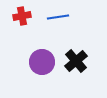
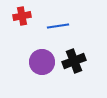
blue line: moved 9 px down
black cross: moved 2 px left; rotated 20 degrees clockwise
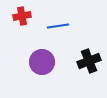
black cross: moved 15 px right
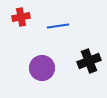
red cross: moved 1 px left, 1 px down
purple circle: moved 6 px down
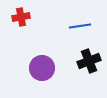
blue line: moved 22 px right
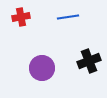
blue line: moved 12 px left, 9 px up
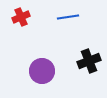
red cross: rotated 12 degrees counterclockwise
purple circle: moved 3 px down
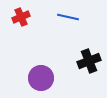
blue line: rotated 20 degrees clockwise
purple circle: moved 1 px left, 7 px down
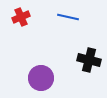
black cross: moved 1 px up; rotated 35 degrees clockwise
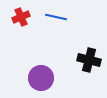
blue line: moved 12 px left
